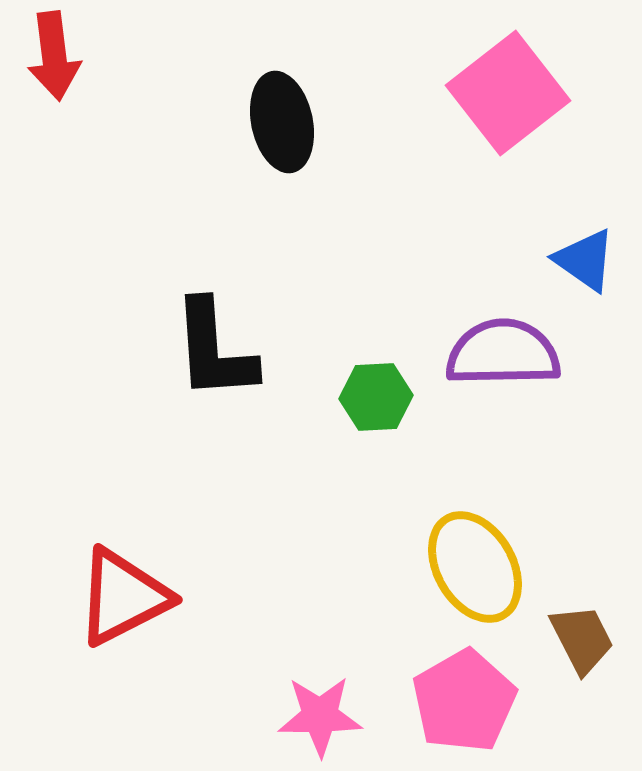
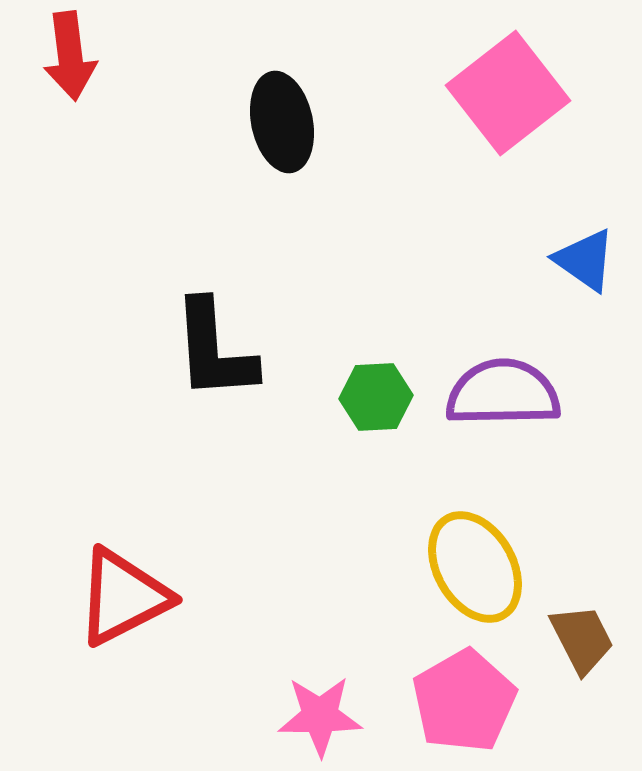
red arrow: moved 16 px right
purple semicircle: moved 40 px down
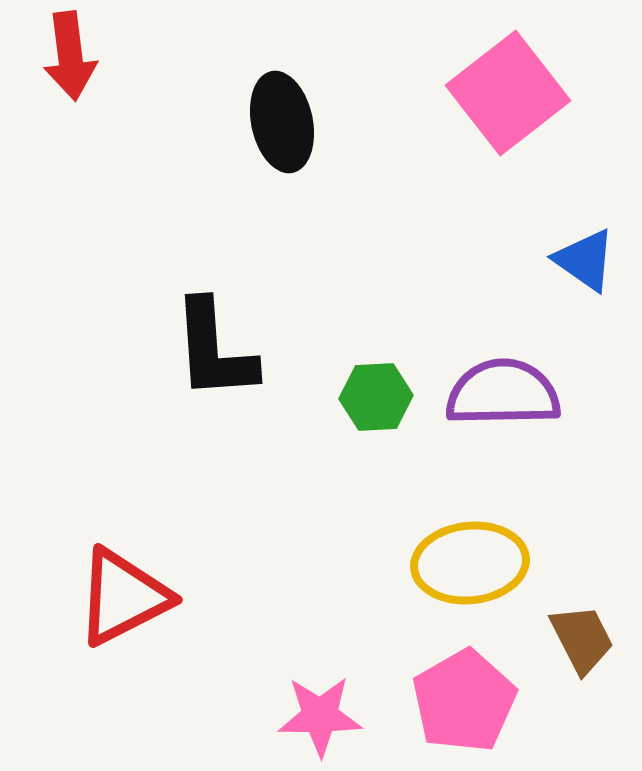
yellow ellipse: moved 5 px left, 4 px up; rotated 66 degrees counterclockwise
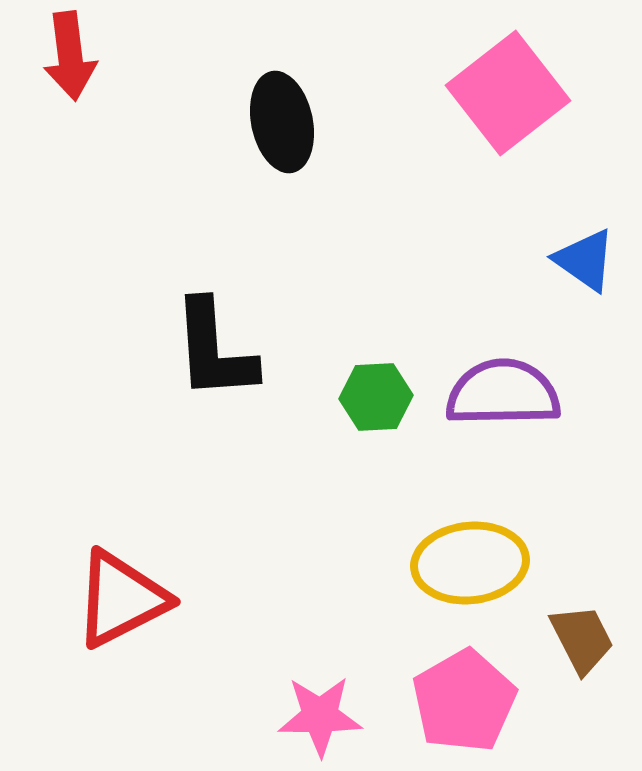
red triangle: moved 2 px left, 2 px down
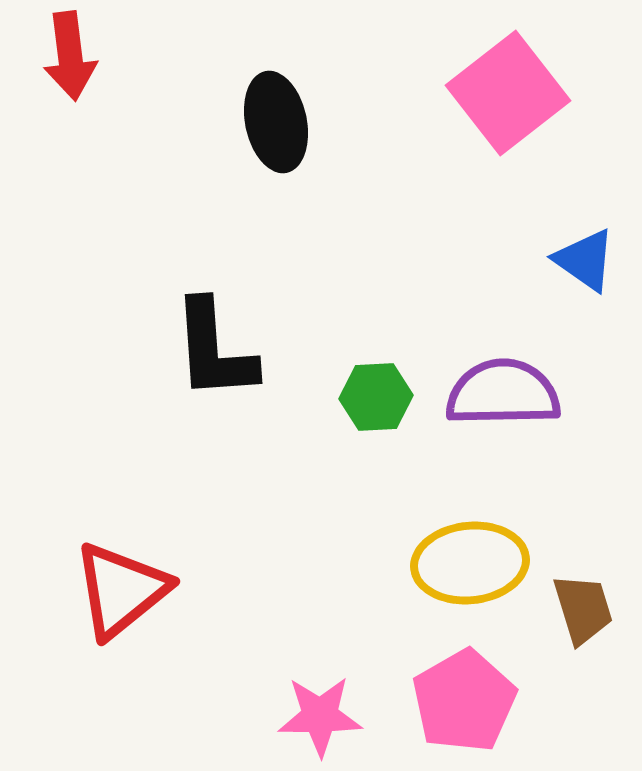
black ellipse: moved 6 px left
red triangle: moved 9 px up; rotated 12 degrees counterclockwise
brown trapezoid: moved 1 px right, 30 px up; rotated 10 degrees clockwise
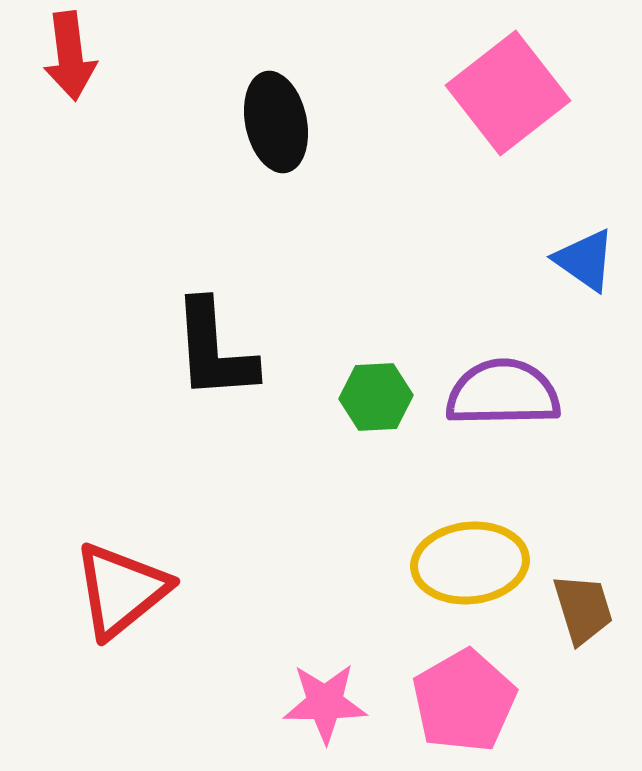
pink star: moved 5 px right, 13 px up
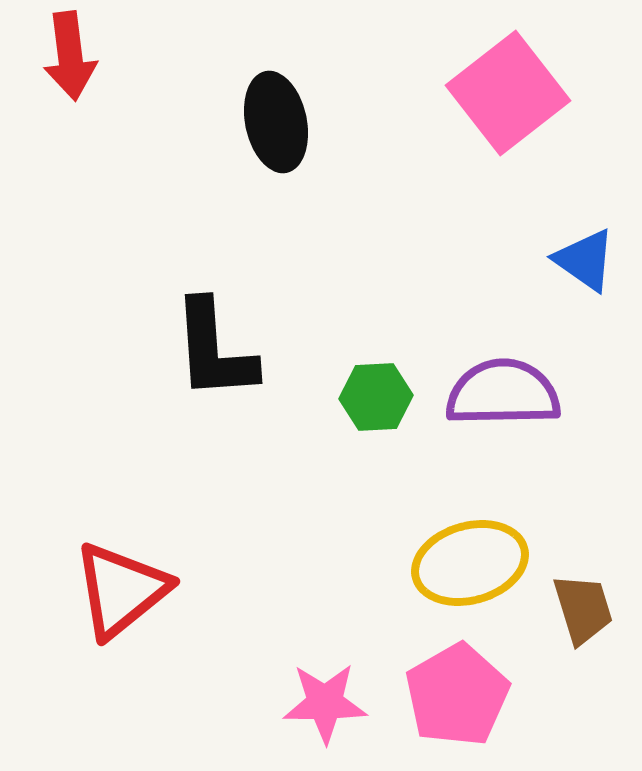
yellow ellipse: rotated 10 degrees counterclockwise
pink pentagon: moved 7 px left, 6 px up
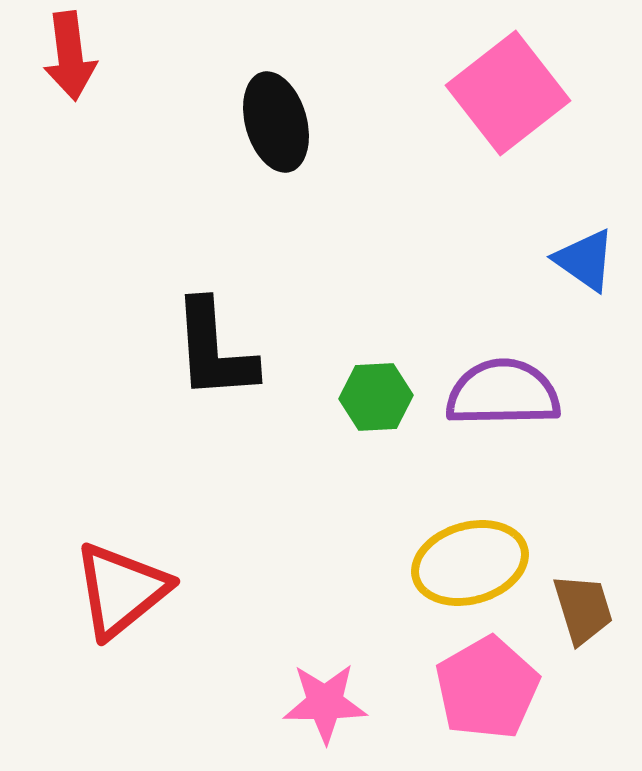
black ellipse: rotated 4 degrees counterclockwise
pink pentagon: moved 30 px right, 7 px up
